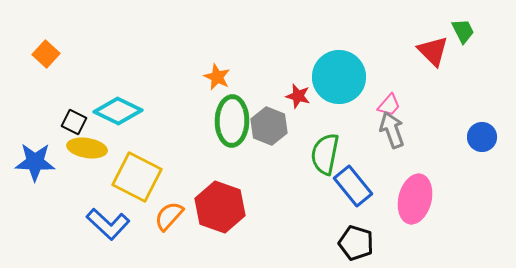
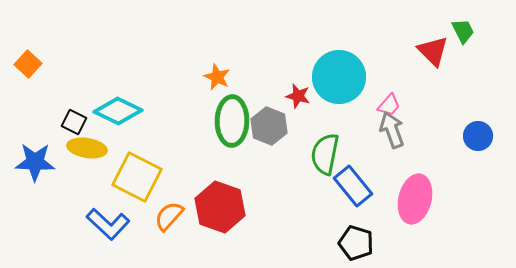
orange square: moved 18 px left, 10 px down
blue circle: moved 4 px left, 1 px up
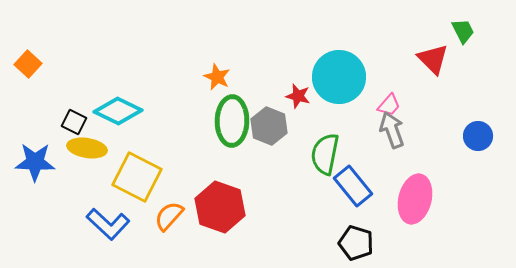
red triangle: moved 8 px down
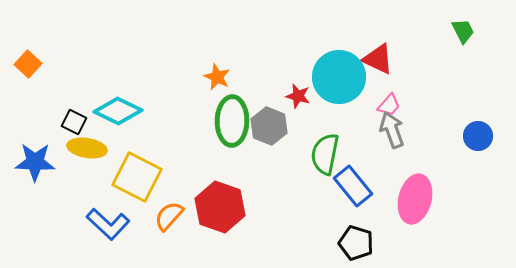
red triangle: moved 55 px left; rotated 20 degrees counterclockwise
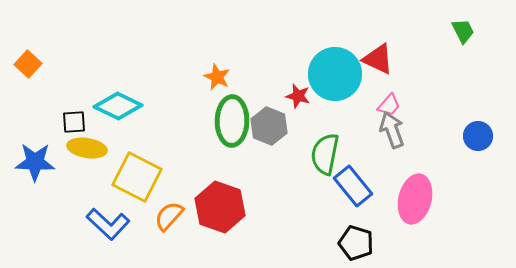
cyan circle: moved 4 px left, 3 px up
cyan diamond: moved 5 px up
black square: rotated 30 degrees counterclockwise
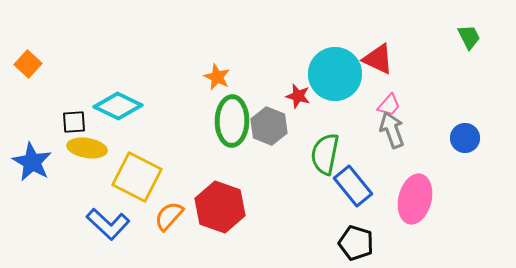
green trapezoid: moved 6 px right, 6 px down
blue circle: moved 13 px left, 2 px down
blue star: moved 3 px left; rotated 27 degrees clockwise
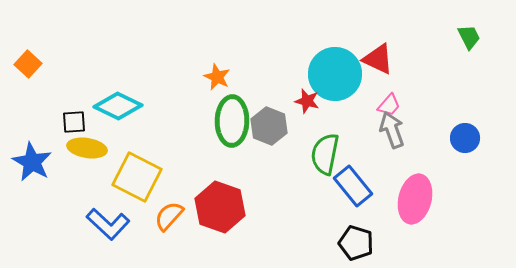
red star: moved 9 px right, 5 px down
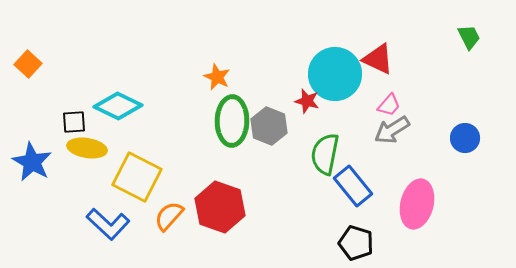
gray arrow: rotated 102 degrees counterclockwise
pink ellipse: moved 2 px right, 5 px down
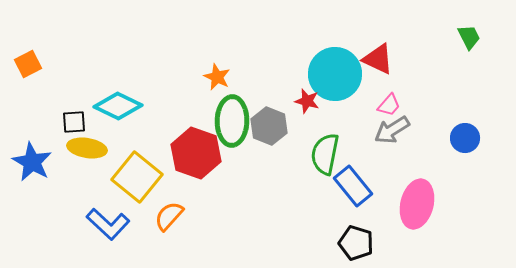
orange square: rotated 20 degrees clockwise
yellow square: rotated 12 degrees clockwise
red hexagon: moved 24 px left, 54 px up
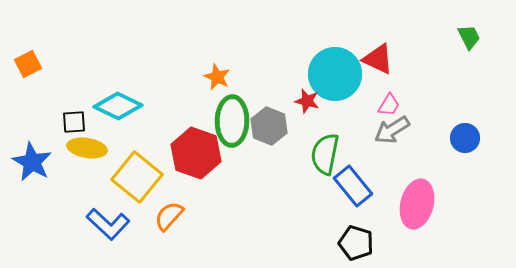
pink trapezoid: rotated 10 degrees counterclockwise
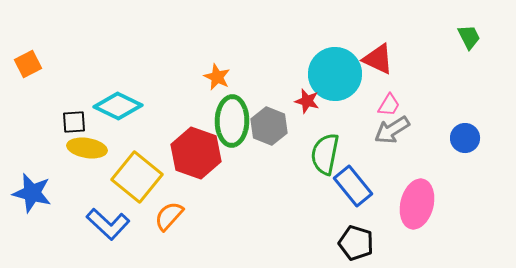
blue star: moved 31 px down; rotated 15 degrees counterclockwise
